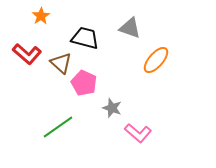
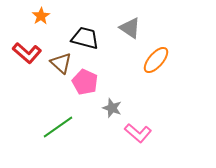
gray triangle: rotated 15 degrees clockwise
red L-shape: moved 1 px up
pink pentagon: moved 1 px right, 1 px up
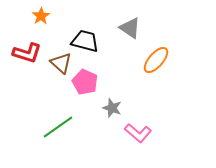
black trapezoid: moved 3 px down
red L-shape: rotated 24 degrees counterclockwise
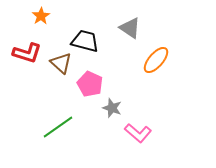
pink pentagon: moved 5 px right, 2 px down
